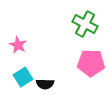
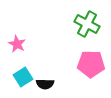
green cross: moved 2 px right
pink star: moved 1 px left, 1 px up
pink pentagon: moved 1 px down
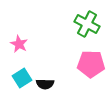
pink star: moved 2 px right
cyan square: moved 1 px left, 1 px down
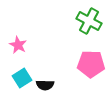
green cross: moved 2 px right, 3 px up
pink star: moved 1 px left, 1 px down
black semicircle: moved 1 px down
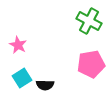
pink pentagon: rotated 12 degrees counterclockwise
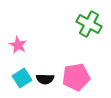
green cross: moved 3 px down
pink pentagon: moved 15 px left, 13 px down
black semicircle: moved 6 px up
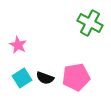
green cross: moved 1 px right, 1 px up
black semicircle: moved 1 px up; rotated 18 degrees clockwise
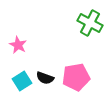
cyan square: moved 3 px down
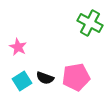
pink star: moved 2 px down
